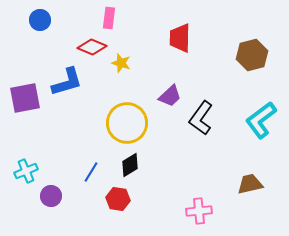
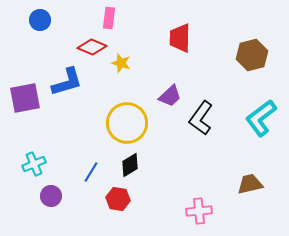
cyan L-shape: moved 2 px up
cyan cross: moved 8 px right, 7 px up
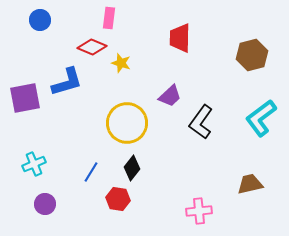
black L-shape: moved 4 px down
black diamond: moved 2 px right, 3 px down; rotated 20 degrees counterclockwise
purple circle: moved 6 px left, 8 px down
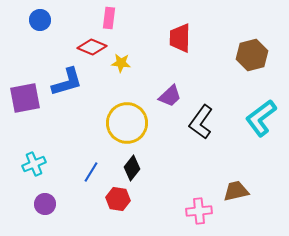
yellow star: rotated 12 degrees counterclockwise
brown trapezoid: moved 14 px left, 7 px down
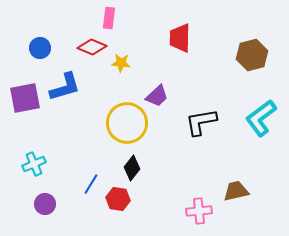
blue circle: moved 28 px down
blue L-shape: moved 2 px left, 5 px down
purple trapezoid: moved 13 px left
black L-shape: rotated 44 degrees clockwise
blue line: moved 12 px down
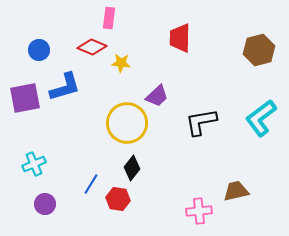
blue circle: moved 1 px left, 2 px down
brown hexagon: moved 7 px right, 5 px up
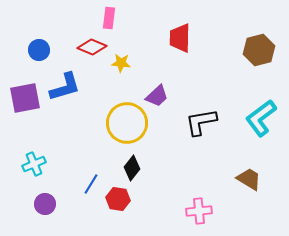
brown trapezoid: moved 13 px right, 12 px up; rotated 44 degrees clockwise
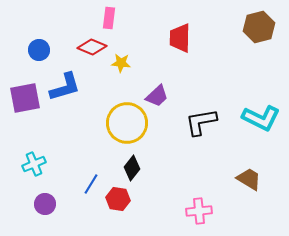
brown hexagon: moved 23 px up
cyan L-shape: rotated 117 degrees counterclockwise
